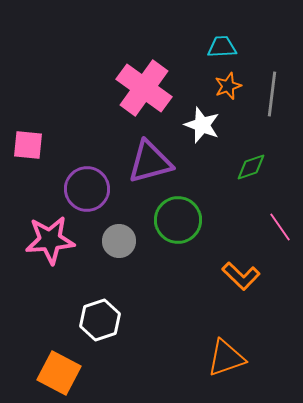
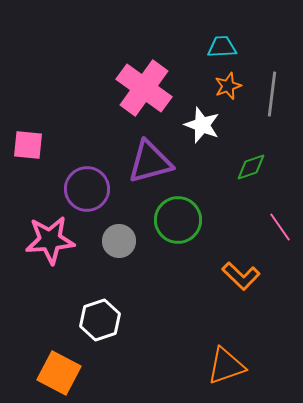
orange triangle: moved 8 px down
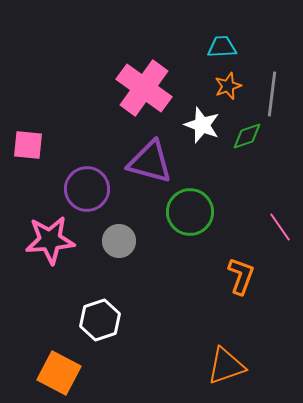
purple triangle: rotated 30 degrees clockwise
green diamond: moved 4 px left, 31 px up
green circle: moved 12 px right, 8 px up
orange L-shape: rotated 114 degrees counterclockwise
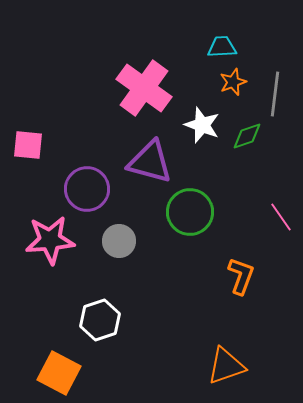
orange star: moved 5 px right, 4 px up
gray line: moved 3 px right
pink line: moved 1 px right, 10 px up
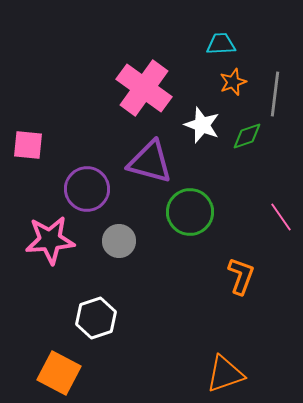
cyan trapezoid: moved 1 px left, 3 px up
white hexagon: moved 4 px left, 2 px up
orange triangle: moved 1 px left, 8 px down
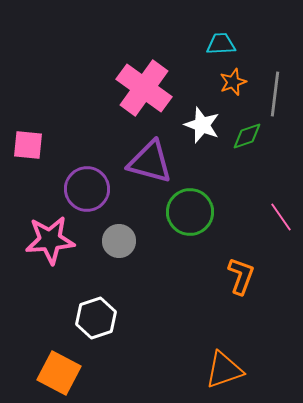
orange triangle: moved 1 px left, 4 px up
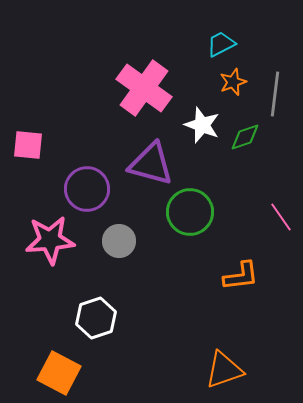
cyan trapezoid: rotated 24 degrees counterclockwise
green diamond: moved 2 px left, 1 px down
purple triangle: moved 1 px right, 2 px down
orange L-shape: rotated 63 degrees clockwise
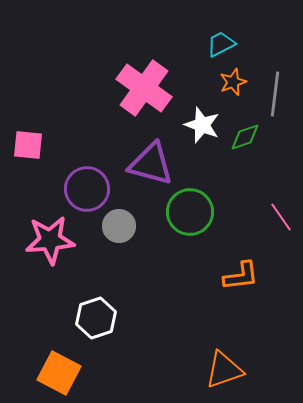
gray circle: moved 15 px up
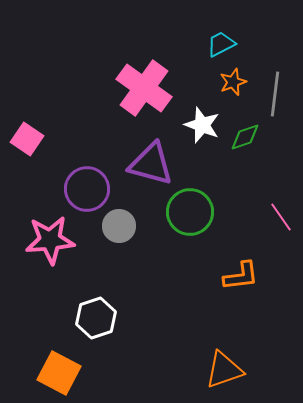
pink square: moved 1 px left, 6 px up; rotated 28 degrees clockwise
